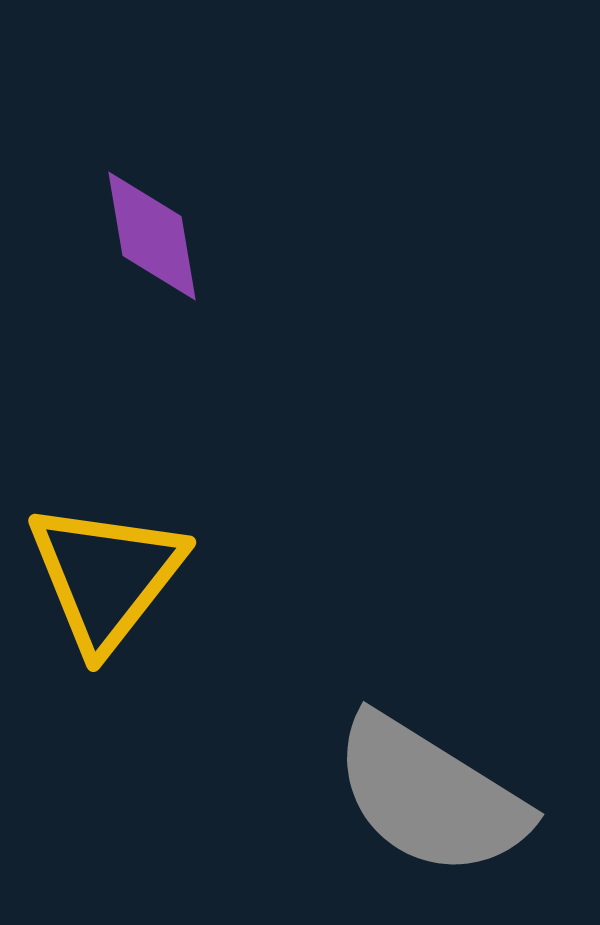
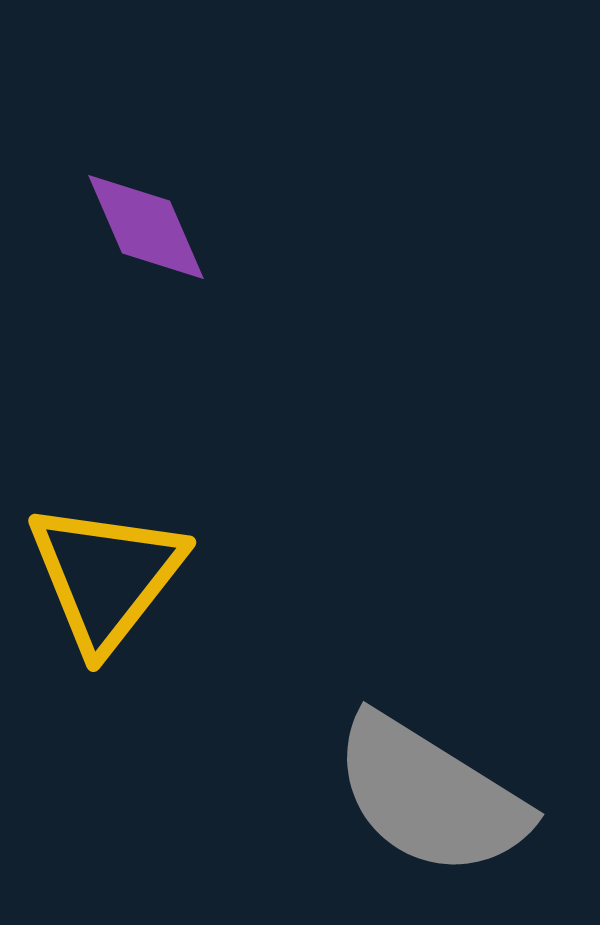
purple diamond: moved 6 px left, 9 px up; rotated 14 degrees counterclockwise
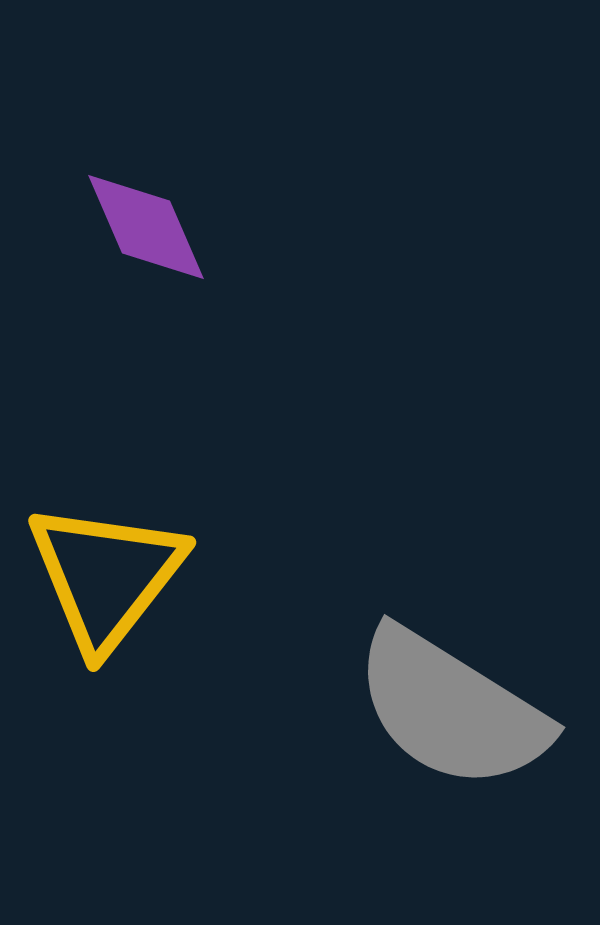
gray semicircle: moved 21 px right, 87 px up
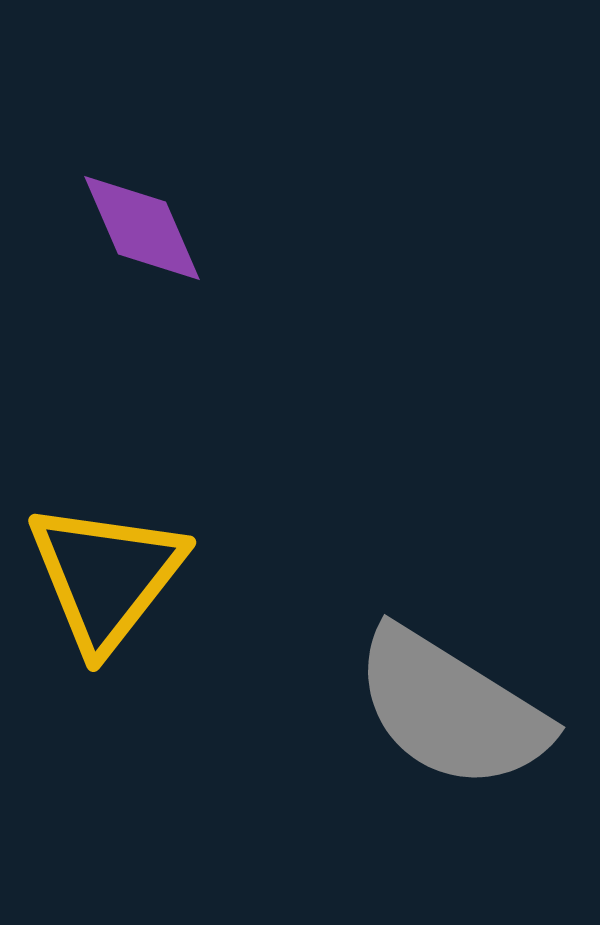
purple diamond: moved 4 px left, 1 px down
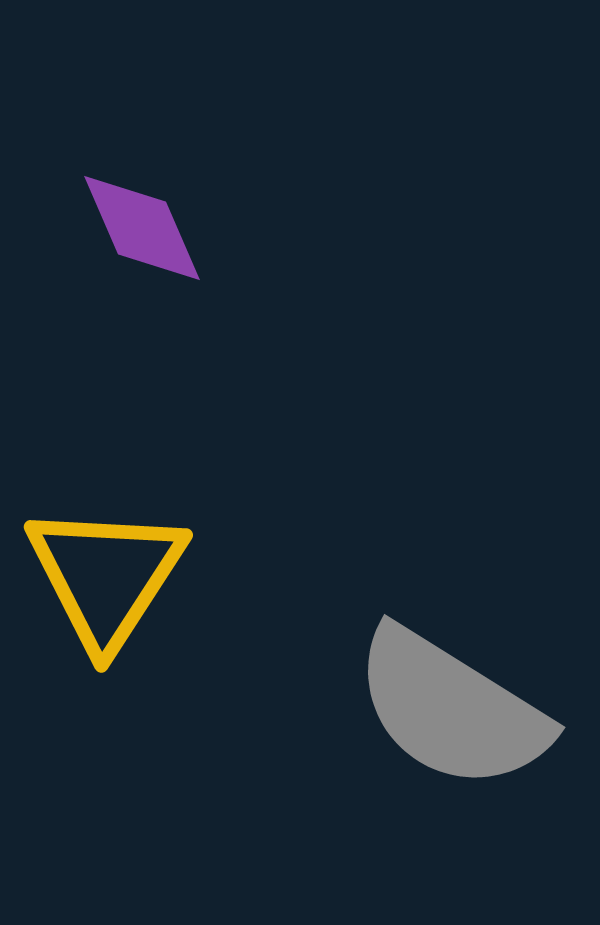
yellow triangle: rotated 5 degrees counterclockwise
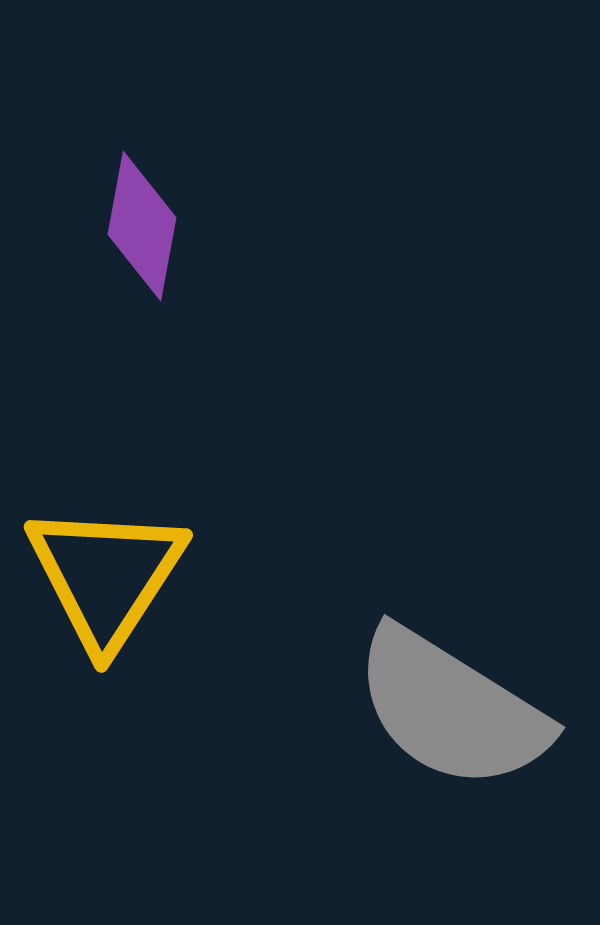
purple diamond: moved 2 px up; rotated 34 degrees clockwise
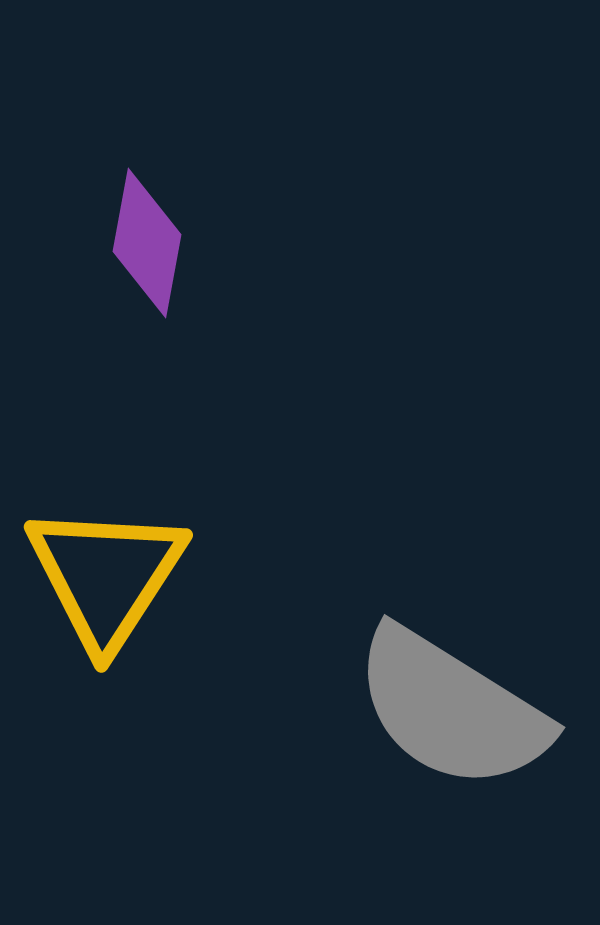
purple diamond: moved 5 px right, 17 px down
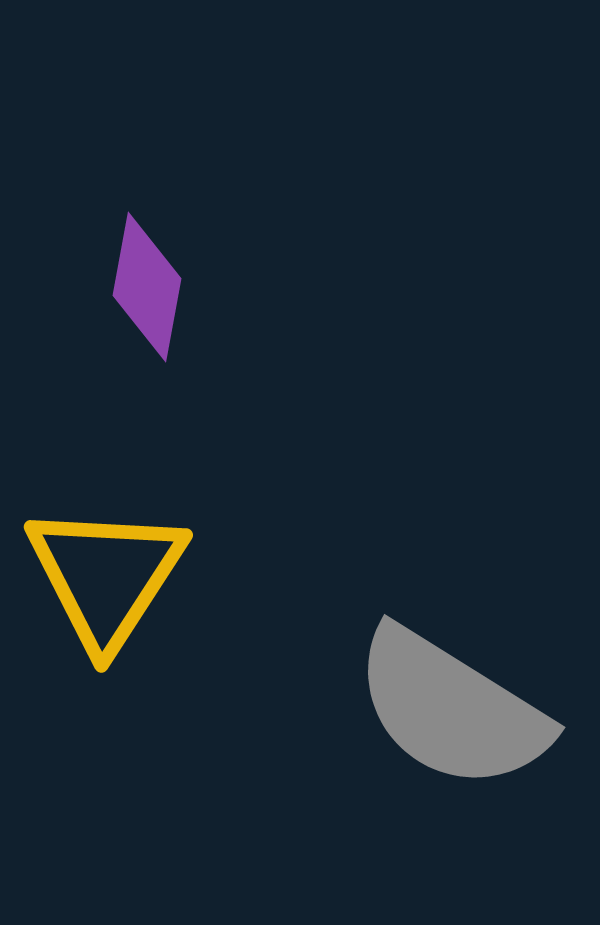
purple diamond: moved 44 px down
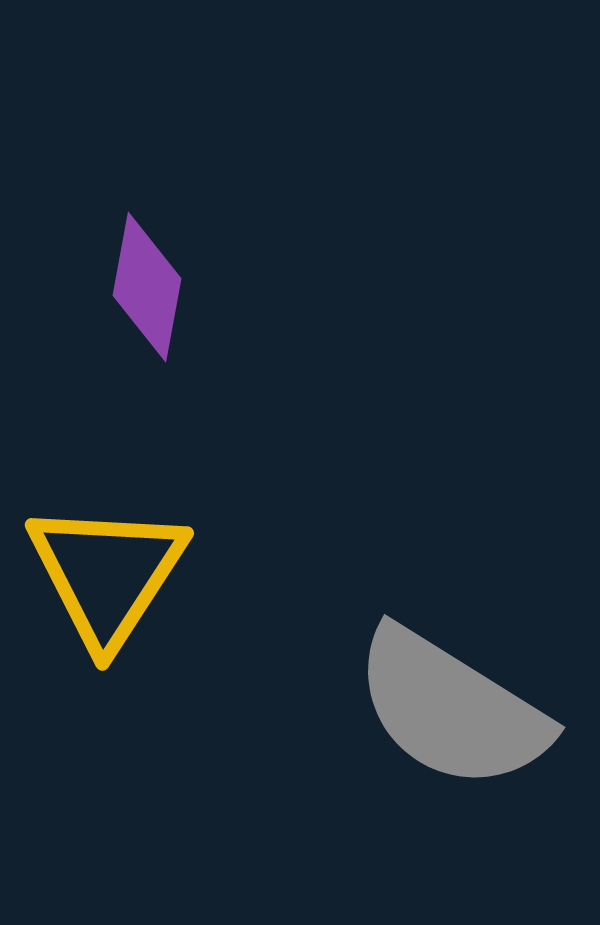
yellow triangle: moved 1 px right, 2 px up
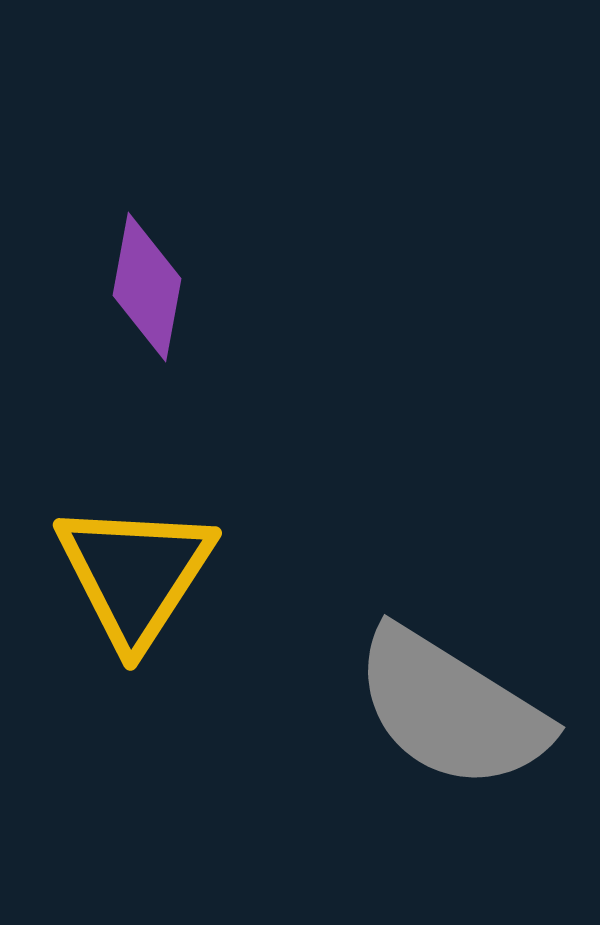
yellow triangle: moved 28 px right
